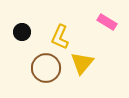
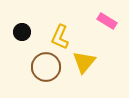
pink rectangle: moved 1 px up
yellow triangle: moved 2 px right, 1 px up
brown circle: moved 1 px up
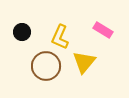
pink rectangle: moved 4 px left, 9 px down
brown circle: moved 1 px up
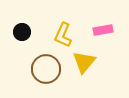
pink rectangle: rotated 42 degrees counterclockwise
yellow L-shape: moved 3 px right, 2 px up
brown circle: moved 3 px down
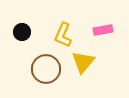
yellow triangle: moved 1 px left
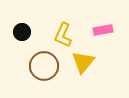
brown circle: moved 2 px left, 3 px up
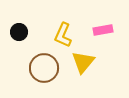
black circle: moved 3 px left
brown circle: moved 2 px down
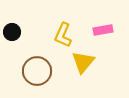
black circle: moved 7 px left
brown circle: moved 7 px left, 3 px down
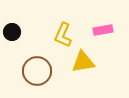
yellow triangle: rotated 40 degrees clockwise
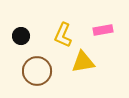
black circle: moved 9 px right, 4 px down
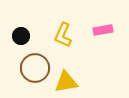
yellow triangle: moved 17 px left, 20 px down
brown circle: moved 2 px left, 3 px up
